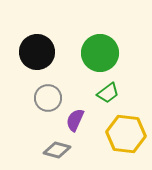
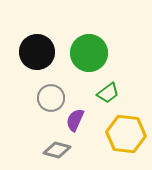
green circle: moved 11 px left
gray circle: moved 3 px right
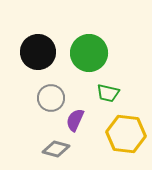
black circle: moved 1 px right
green trapezoid: rotated 50 degrees clockwise
gray diamond: moved 1 px left, 1 px up
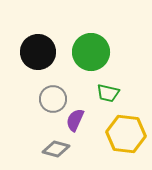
green circle: moved 2 px right, 1 px up
gray circle: moved 2 px right, 1 px down
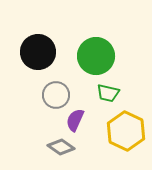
green circle: moved 5 px right, 4 px down
gray circle: moved 3 px right, 4 px up
yellow hexagon: moved 3 px up; rotated 18 degrees clockwise
gray diamond: moved 5 px right, 2 px up; rotated 20 degrees clockwise
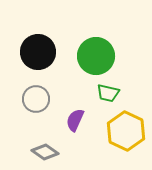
gray circle: moved 20 px left, 4 px down
gray diamond: moved 16 px left, 5 px down
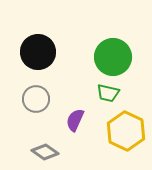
green circle: moved 17 px right, 1 px down
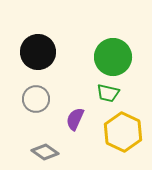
purple semicircle: moved 1 px up
yellow hexagon: moved 3 px left, 1 px down
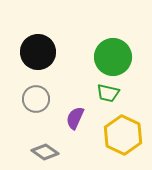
purple semicircle: moved 1 px up
yellow hexagon: moved 3 px down
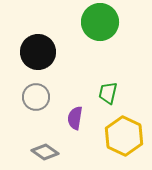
green circle: moved 13 px left, 35 px up
green trapezoid: rotated 90 degrees clockwise
gray circle: moved 2 px up
purple semicircle: rotated 15 degrees counterclockwise
yellow hexagon: moved 1 px right, 1 px down
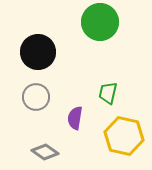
yellow hexagon: rotated 12 degrees counterclockwise
